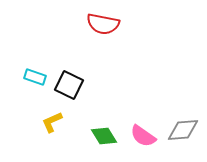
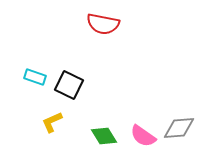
gray diamond: moved 4 px left, 2 px up
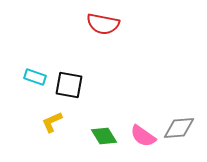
black square: rotated 16 degrees counterclockwise
